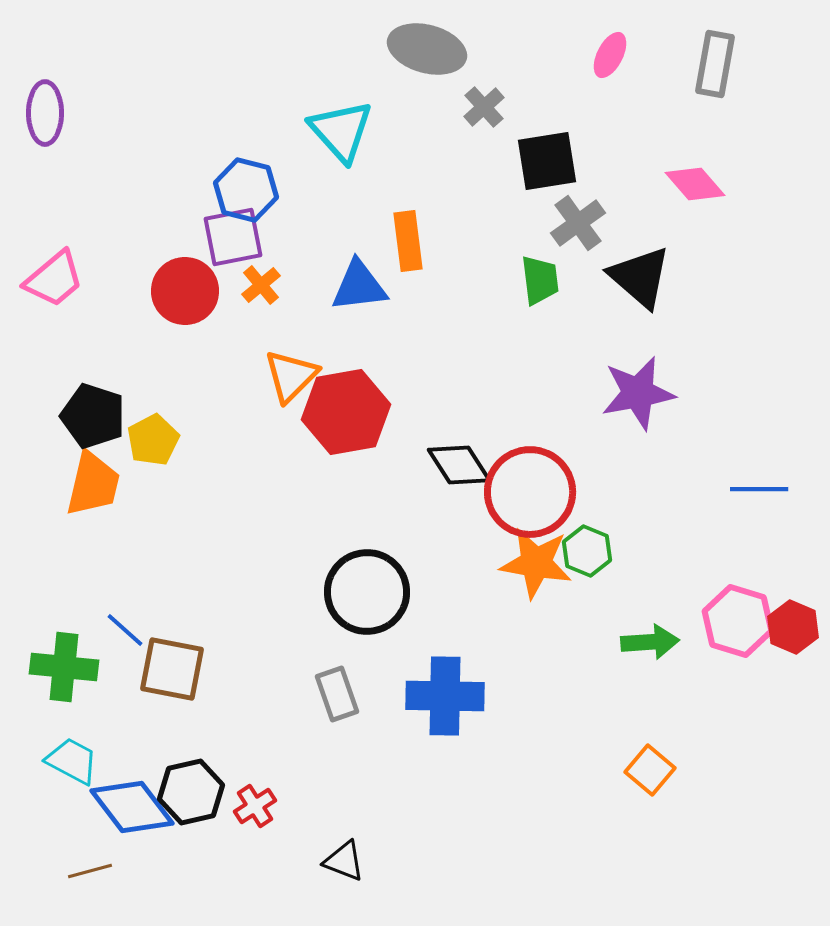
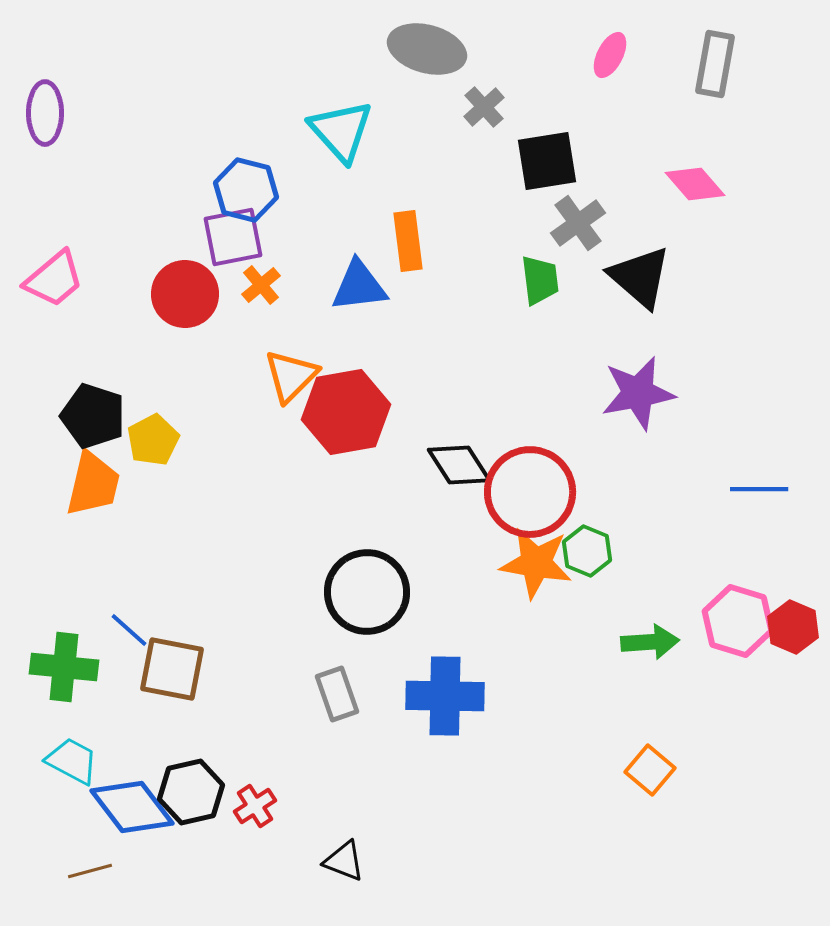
red circle at (185, 291): moved 3 px down
blue line at (125, 630): moved 4 px right
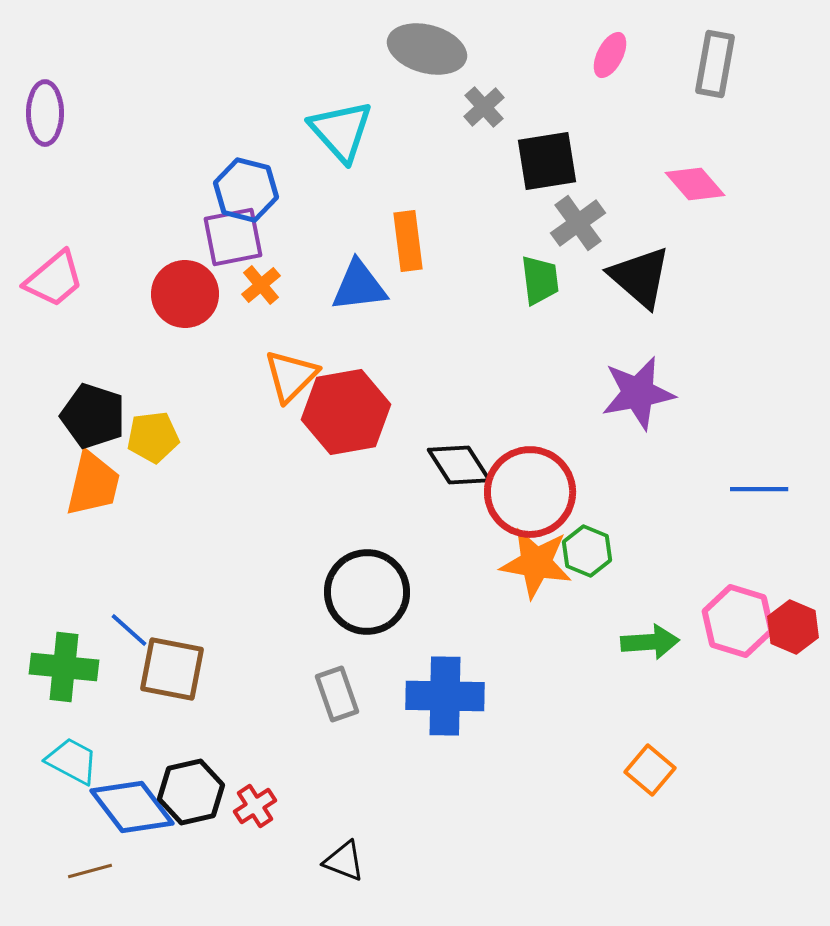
yellow pentagon at (153, 440): moved 3 px up; rotated 21 degrees clockwise
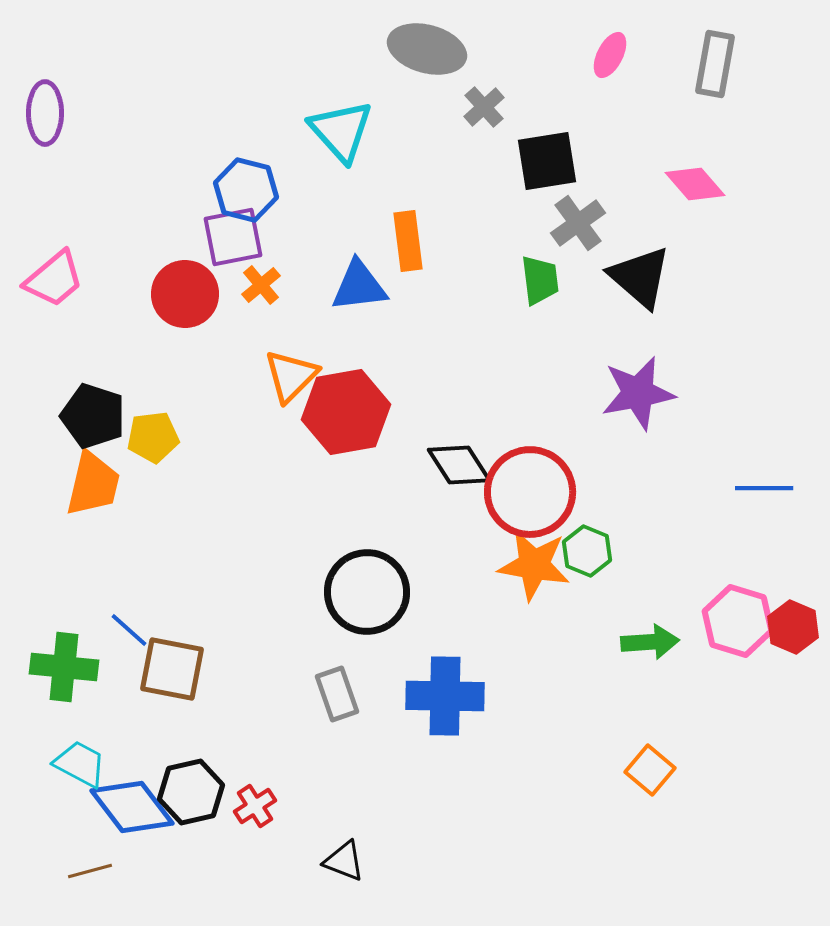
blue line at (759, 489): moved 5 px right, 1 px up
orange star at (536, 563): moved 2 px left, 2 px down
cyan trapezoid at (72, 761): moved 8 px right, 3 px down
